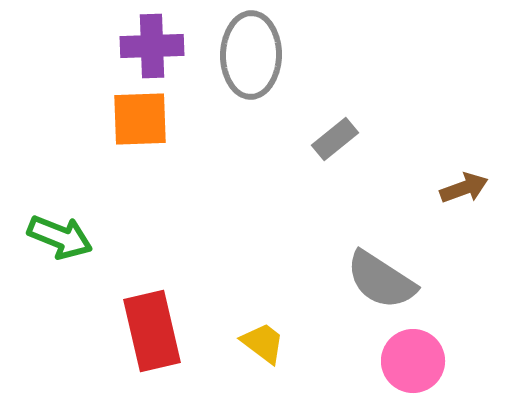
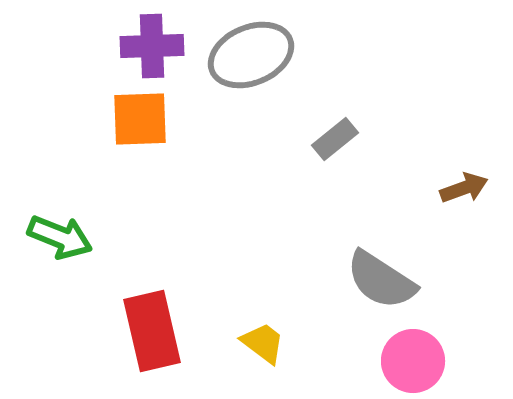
gray ellipse: rotated 66 degrees clockwise
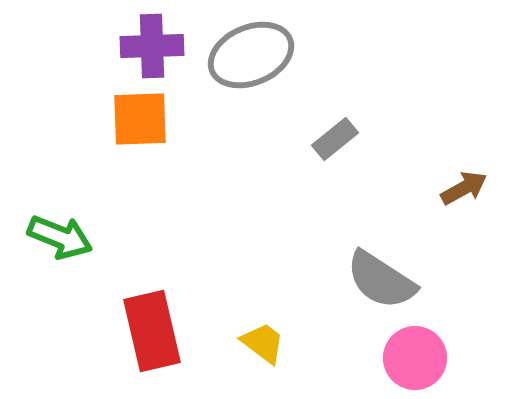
brown arrow: rotated 9 degrees counterclockwise
pink circle: moved 2 px right, 3 px up
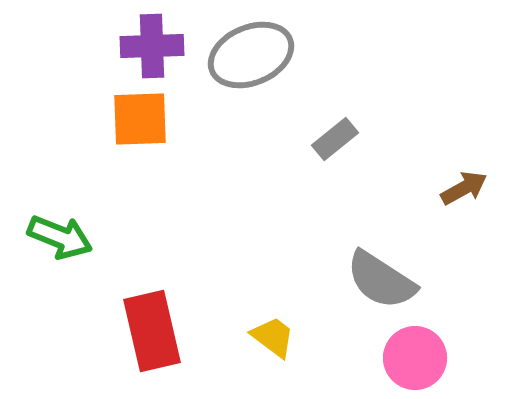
yellow trapezoid: moved 10 px right, 6 px up
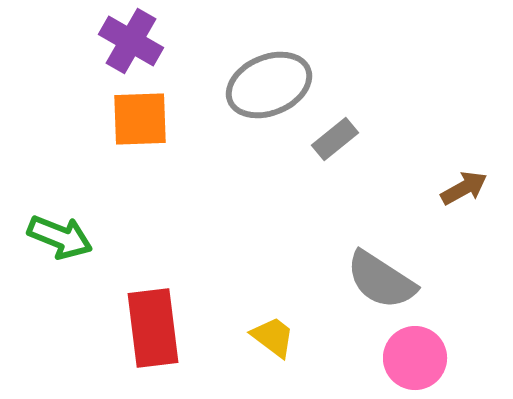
purple cross: moved 21 px left, 5 px up; rotated 32 degrees clockwise
gray ellipse: moved 18 px right, 30 px down
red rectangle: moved 1 px right, 3 px up; rotated 6 degrees clockwise
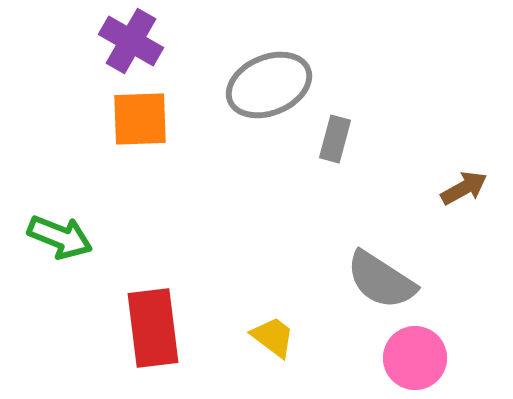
gray rectangle: rotated 36 degrees counterclockwise
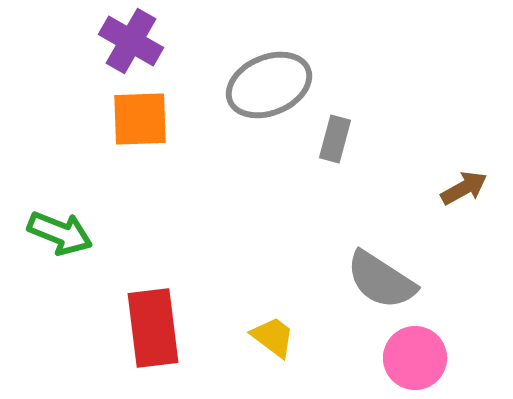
green arrow: moved 4 px up
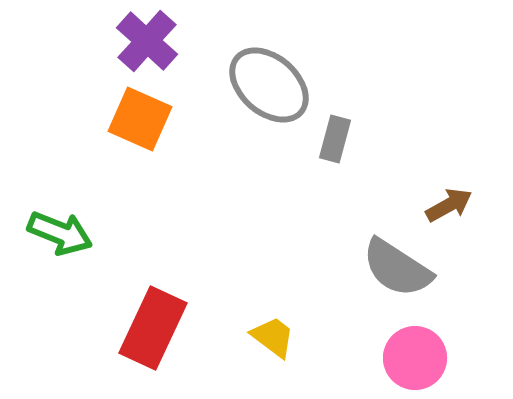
purple cross: moved 16 px right; rotated 12 degrees clockwise
gray ellipse: rotated 64 degrees clockwise
orange square: rotated 26 degrees clockwise
brown arrow: moved 15 px left, 17 px down
gray semicircle: moved 16 px right, 12 px up
red rectangle: rotated 32 degrees clockwise
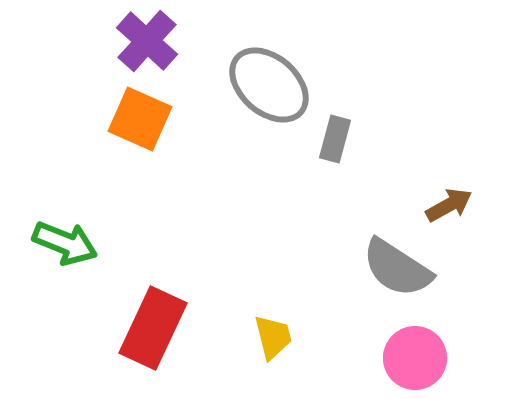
green arrow: moved 5 px right, 10 px down
yellow trapezoid: rotated 39 degrees clockwise
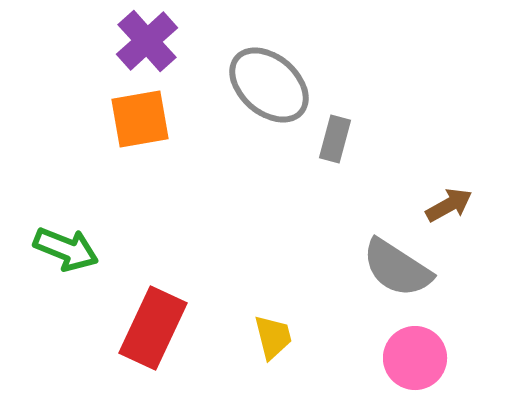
purple cross: rotated 6 degrees clockwise
orange square: rotated 34 degrees counterclockwise
green arrow: moved 1 px right, 6 px down
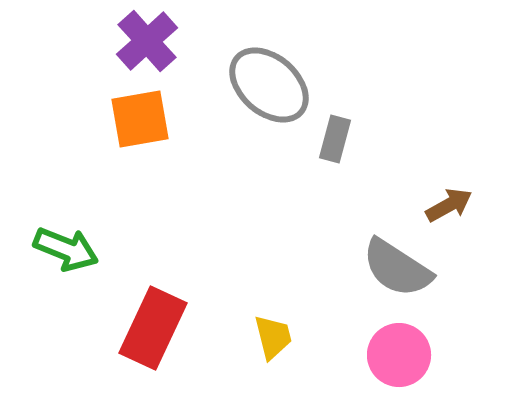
pink circle: moved 16 px left, 3 px up
